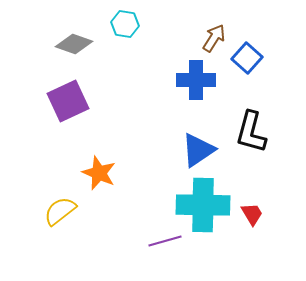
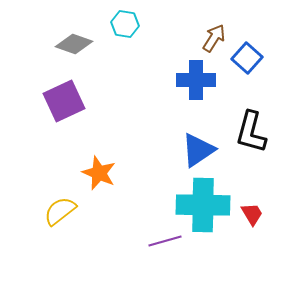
purple square: moved 4 px left
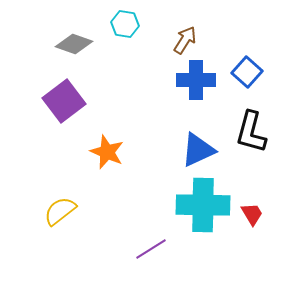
brown arrow: moved 29 px left, 2 px down
blue square: moved 14 px down
purple square: rotated 12 degrees counterclockwise
blue triangle: rotated 9 degrees clockwise
orange star: moved 8 px right, 21 px up
purple line: moved 14 px left, 8 px down; rotated 16 degrees counterclockwise
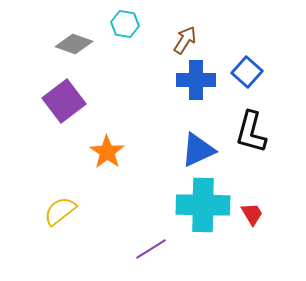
orange star: rotated 12 degrees clockwise
